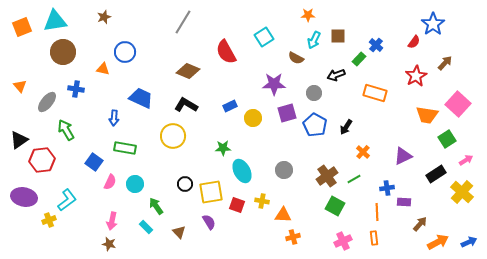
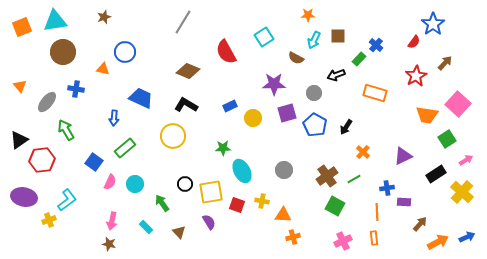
green rectangle at (125, 148): rotated 50 degrees counterclockwise
green arrow at (156, 206): moved 6 px right, 3 px up
blue arrow at (469, 242): moved 2 px left, 5 px up
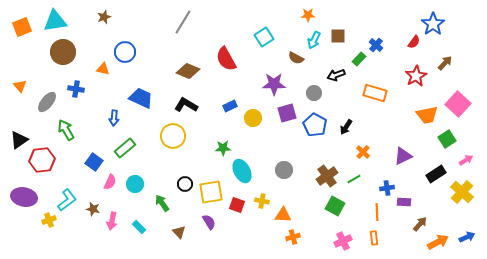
red semicircle at (226, 52): moved 7 px down
orange trapezoid at (427, 115): rotated 20 degrees counterclockwise
cyan rectangle at (146, 227): moved 7 px left
brown star at (109, 244): moved 16 px left, 35 px up
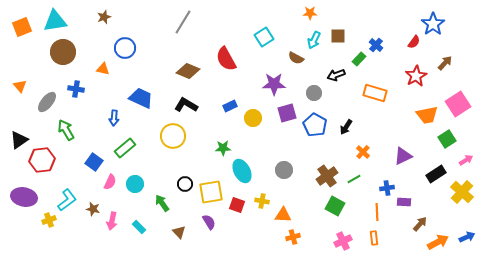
orange star at (308, 15): moved 2 px right, 2 px up
blue circle at (125, 52): moved 4 px up
pink square at (458, 104): rotated 15 degrees clockwise
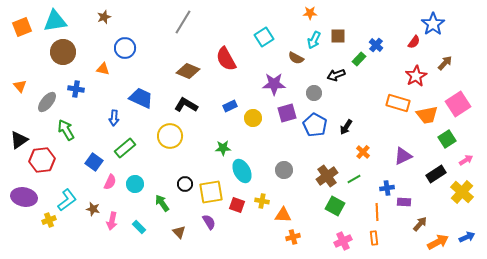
orange rectangle at (375, 93): moved 23 px right, 10 px down
yellow circle at (173, 136): moved 3 px left
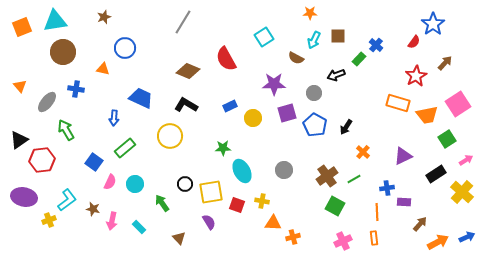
orange triangle at (283, 215): moved 10 px left, 8 px down
brown triangle at (179, 232): moved 6 px down
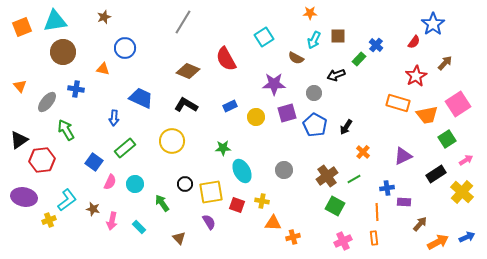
yellow circle at (253, 118): moved 3 px right, 1 px up
yellow circle at (170, 136): moved 2 px right, 5 px down
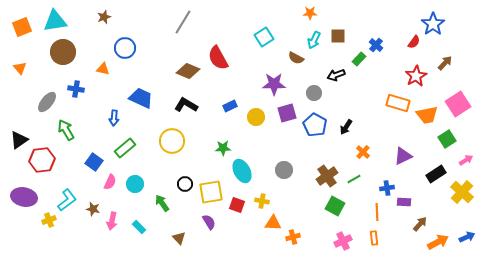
red semicircle at (226, 59): moved 8 px left, 1 px up
orange triangle at (20, 86): moved 18 px up
